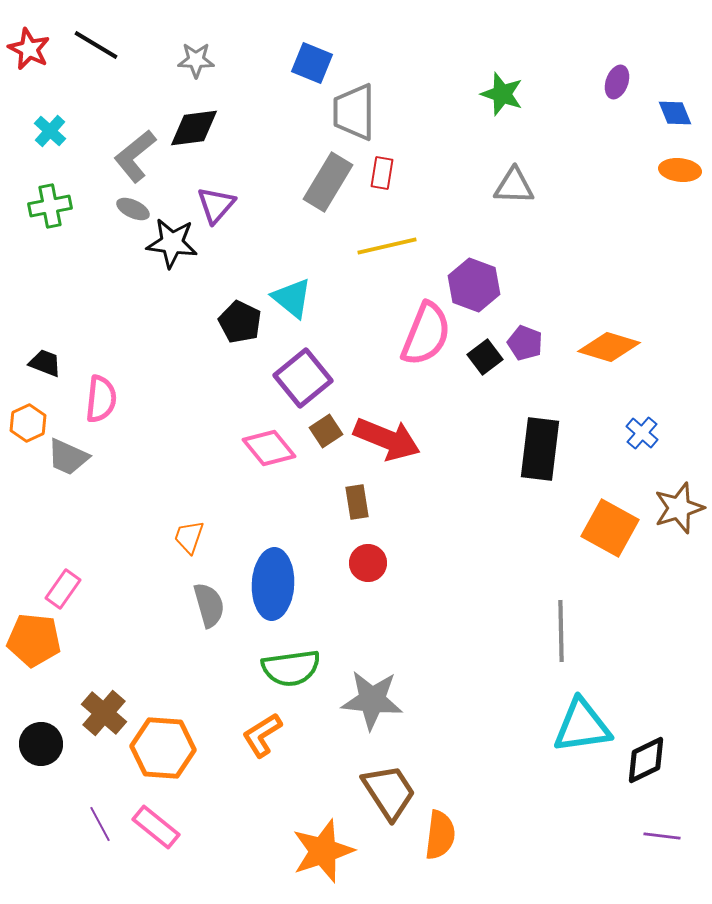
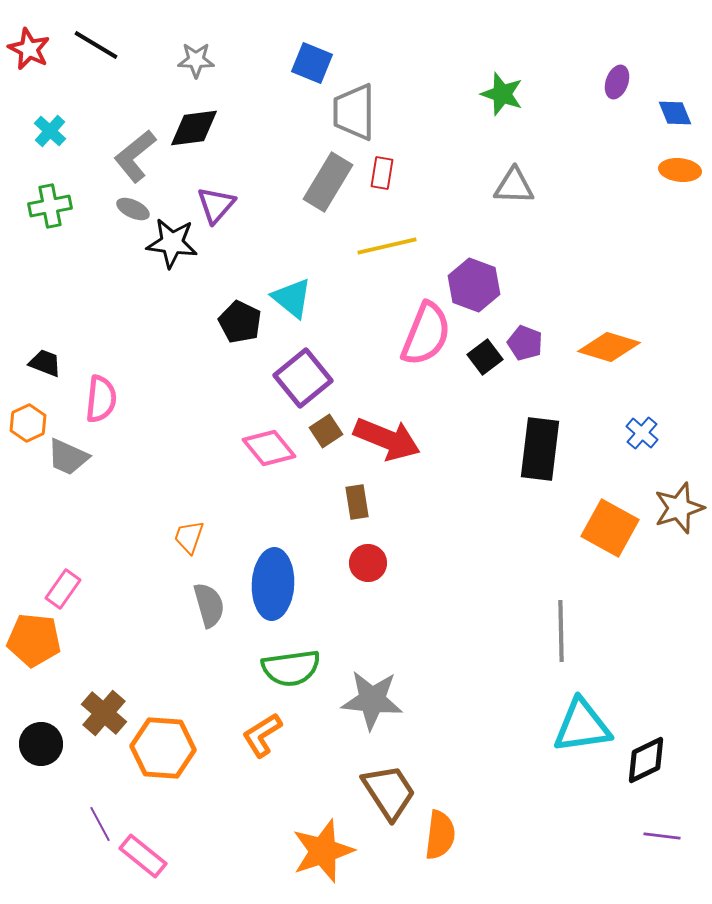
pink rectangle at (156, 827): moved 13 px left, 29 px down
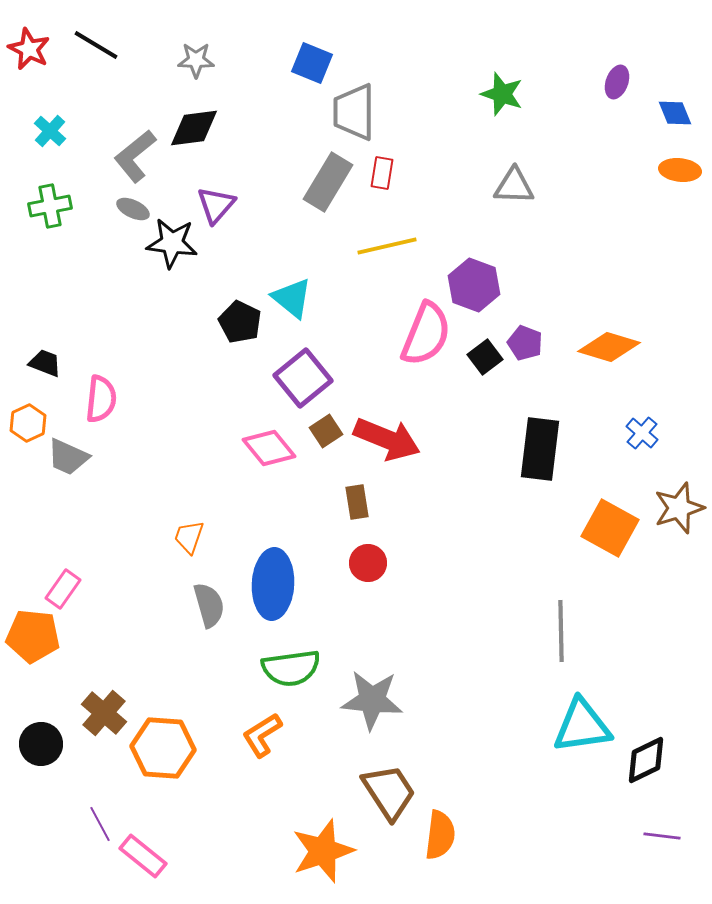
orange pentagon at (34, 640): moved 1 px left, 4 px up
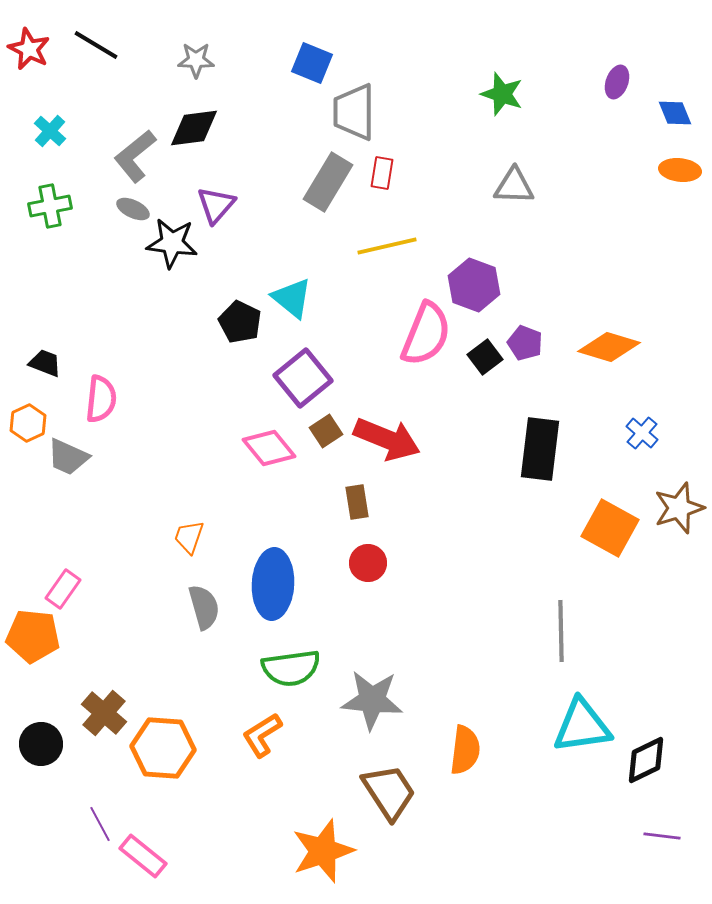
gray semicircle at (209, 605): moved 5 px left, 2 px down
orange semicircle at (440, 835): moved 25 px right, 85 px up
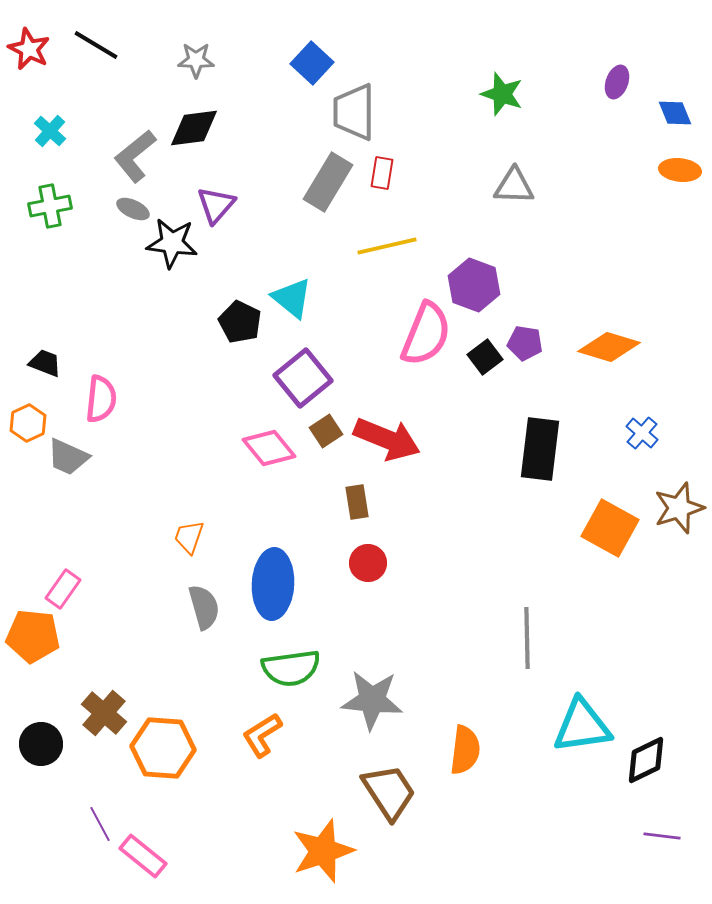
blue square at (312, 63): rotated 21 degrees clockwise
purple pentagon at (525, 343): rotated 12 degrees counterclockwise
gray line at (561, 631): moved 34 px left, 7 px down
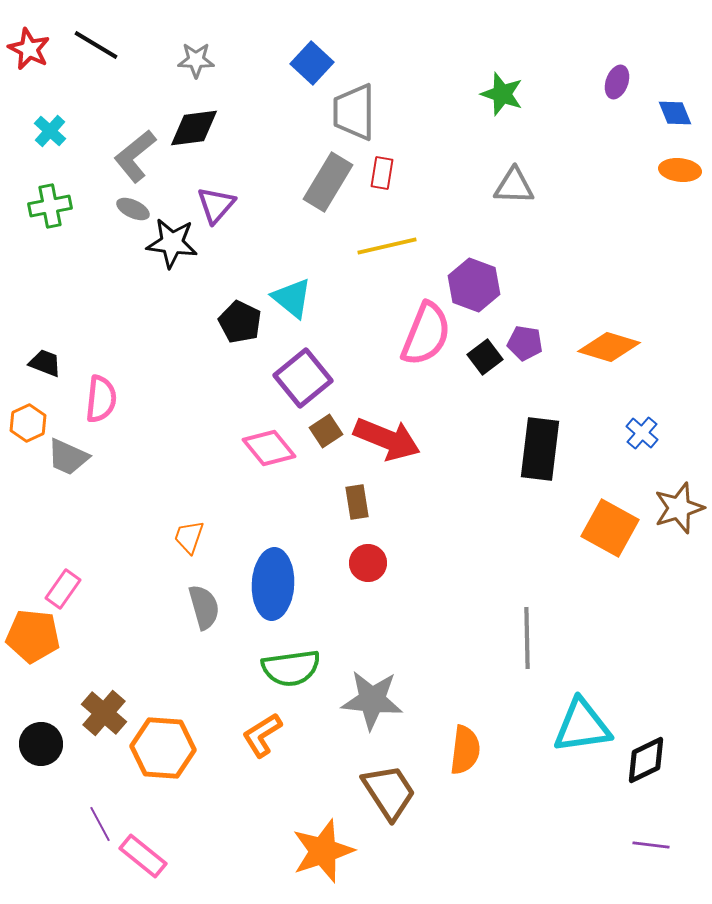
purple line at (662, 836): moved 11 px left, 9 px down
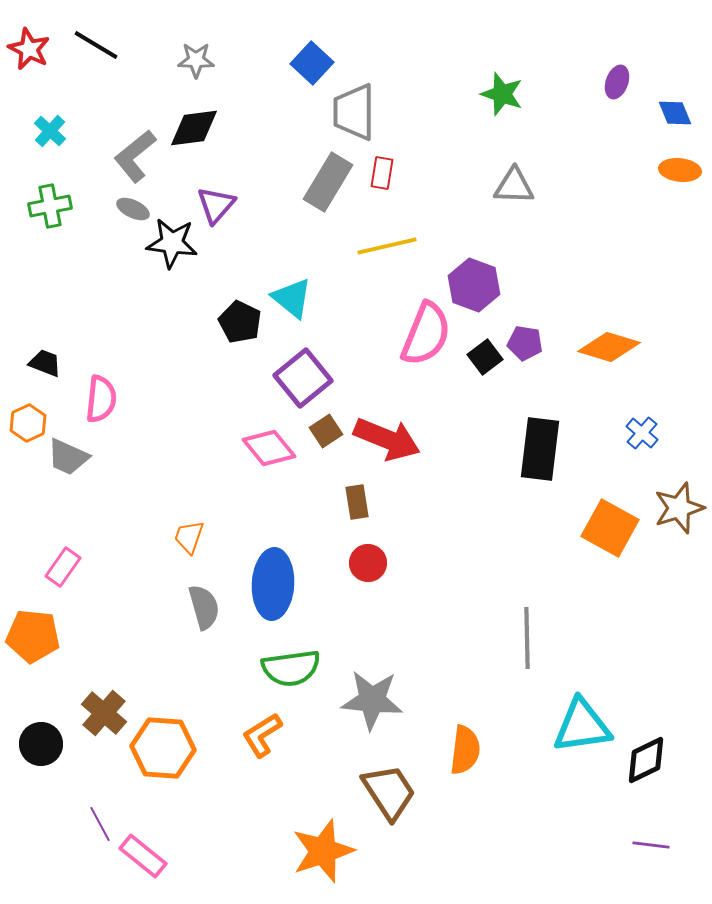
pink rectangle at (63, 589): moved 22 px up
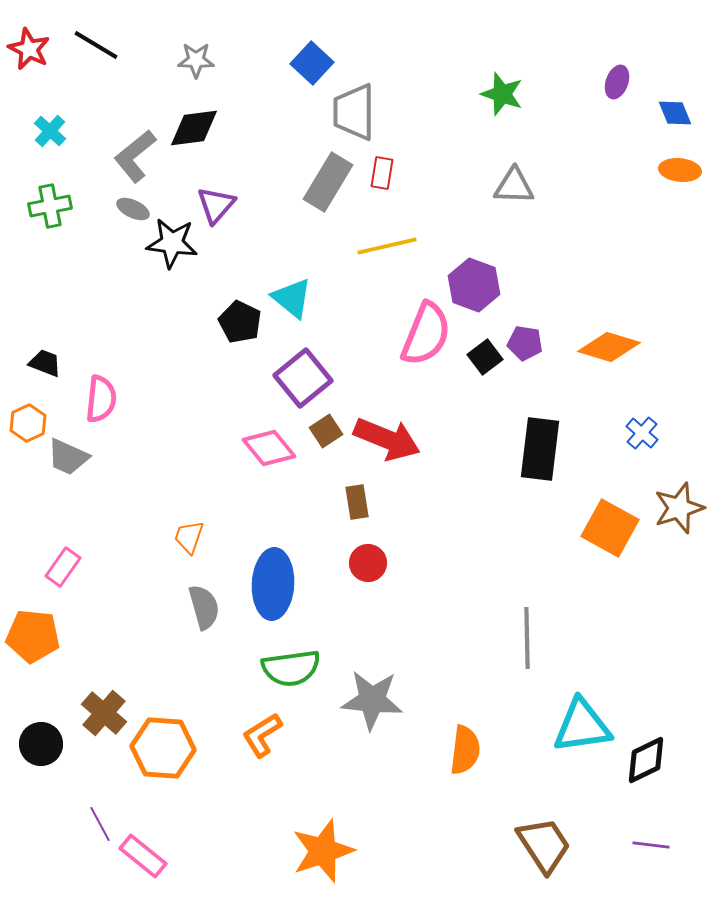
brown trapezoid at (389, 792): moved 155 px right, 53 px down
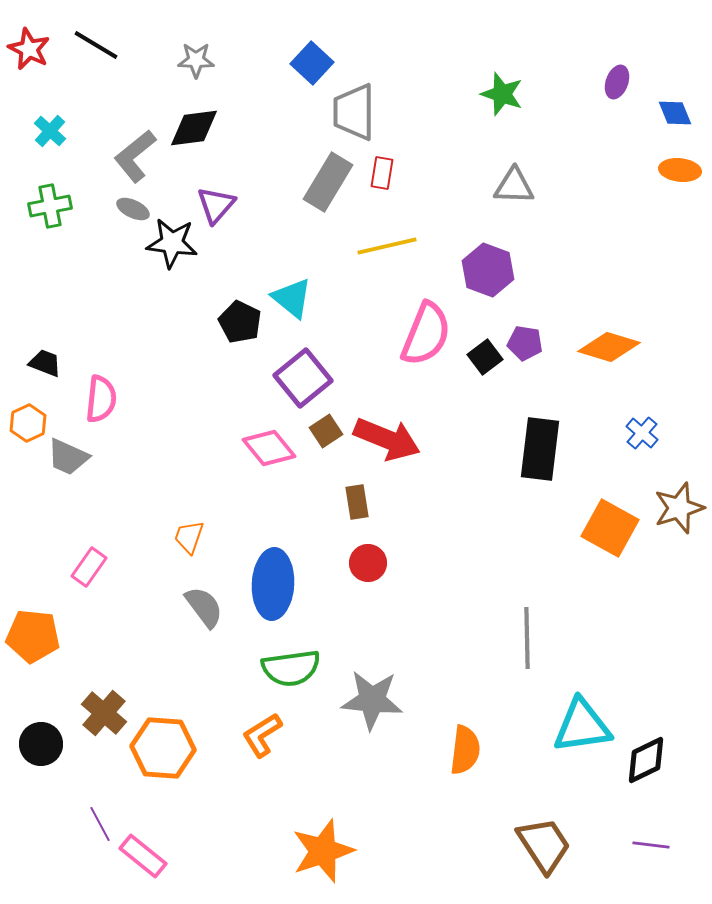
purple hexagon at (474, 285): moved 14 px right, 15 px up
pink rectangle at (63, 567): moved 26 px right
gray semicircle at (204, 607): rotated 21 degrees counterclockwise
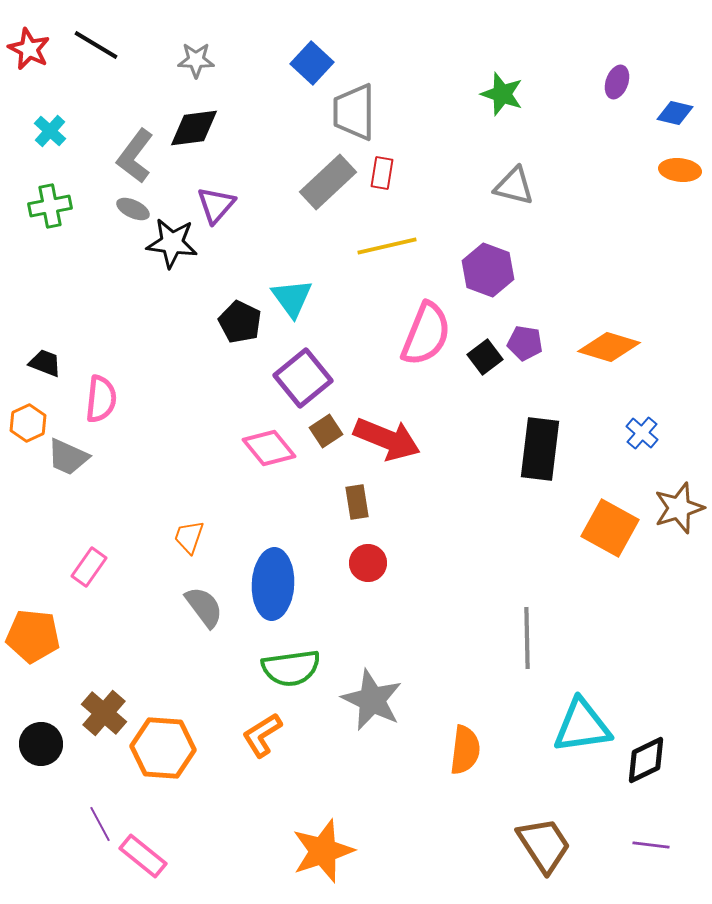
blue diamond at (675, 113): rotated 54 degrees counterclockwise
gray L-shape at (135, 156): rotated 14 degrees counterclockwise
gray rectangle at (328, 182): rotated 16 degrees clockwise
gray triangle at (514, 186): rotated 12 degrees clockwise
cyan triangle at (292, 298): rotated 15 degrees clockwise
gray star at (372, 700): rotated 20 degrees clockwise
